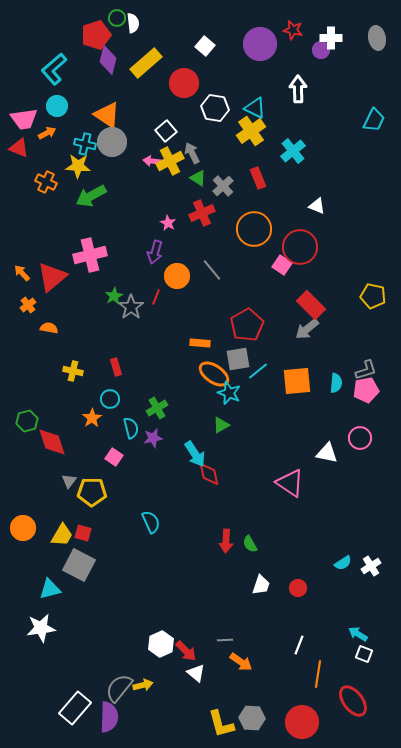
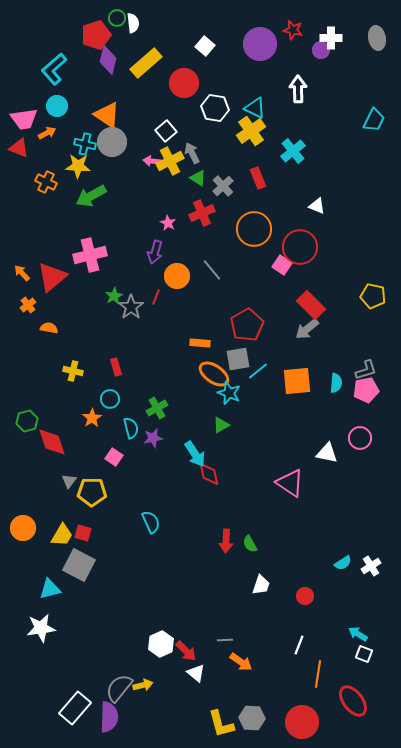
red circle at (298, 588): moved 7 px right, 8 px down
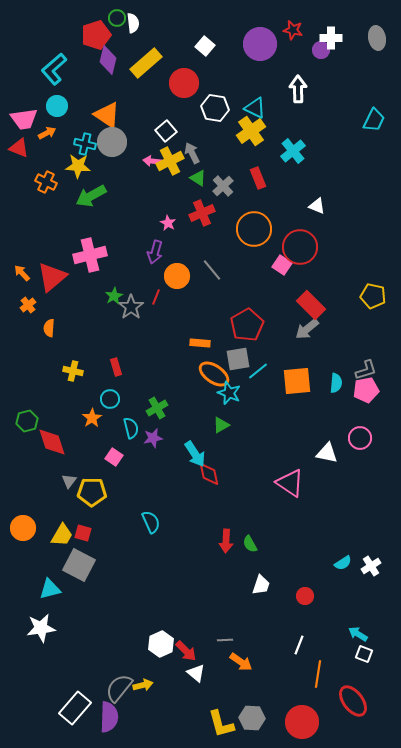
orange semicircle at (49, 328): rotated 96 degrees counterclockwise
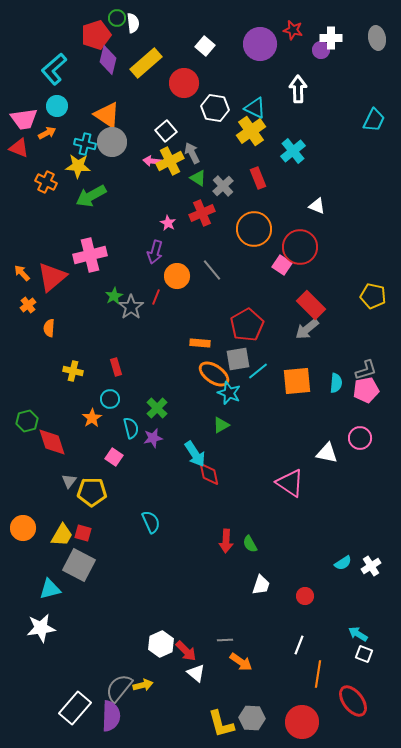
green cross at (157, 408): rotated 15 degrees counterclockwise
purple semicircle at (109, 717): moved 2 px right, 1 px up
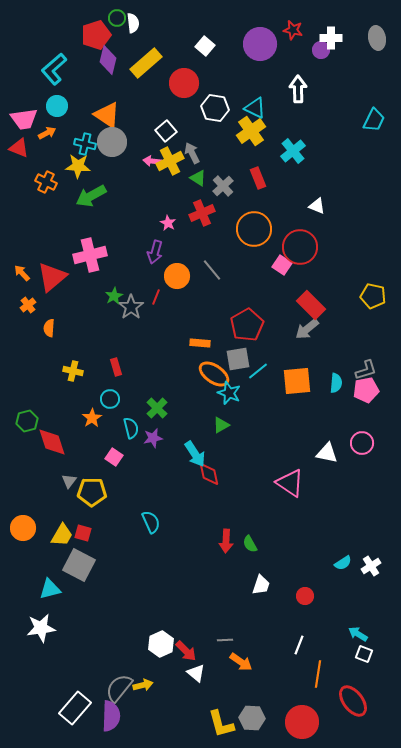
pink circle at (360, 438): moved 2 px right, 5 px down
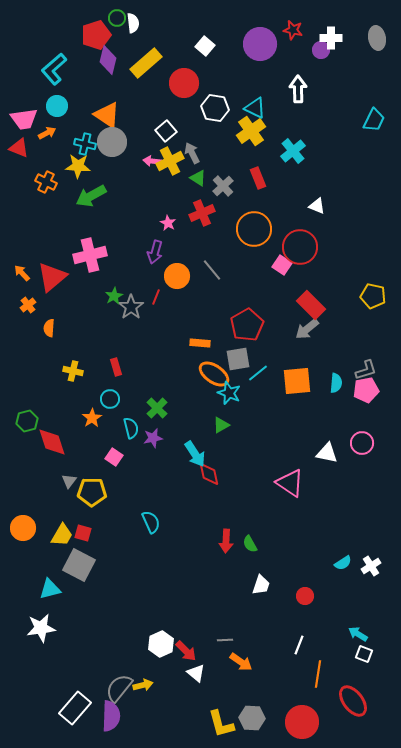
cyan line at (258, 371): moved 2 px down
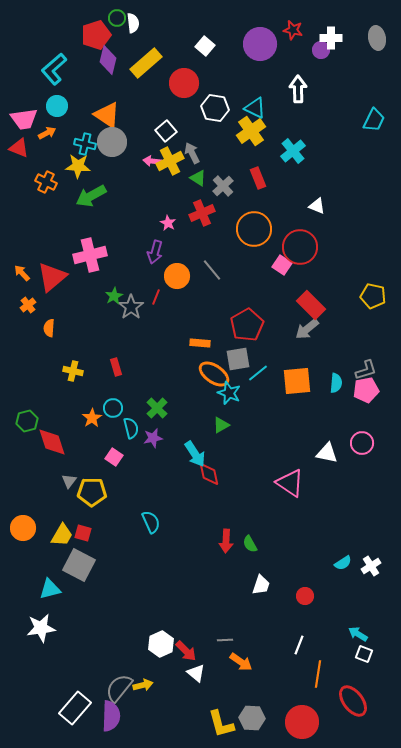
cyan circle at (110, 399): moved 3 px right, 9 px down
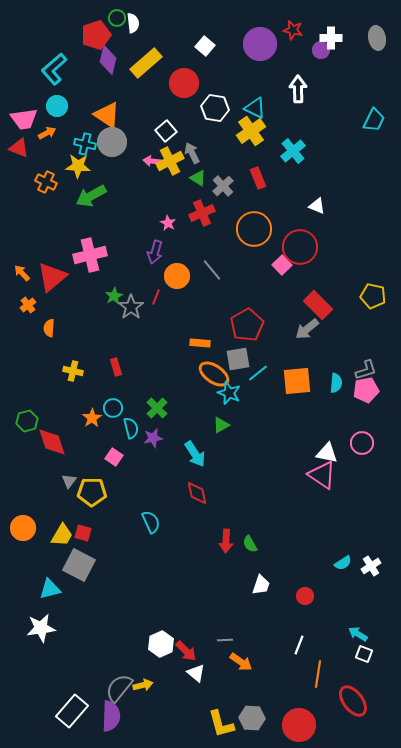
pink square at (282, 265): rotated 12 degrees clockwise
red rectangle at (311, 305): moved 7 px right
red diamond at (209, 474): moved 12 px left, 19 px down
pink triangle at (290, 483): moved 32 px right, 8 px up
white rectangle at (75, 708): moved 3 px left, 3 px down
red circle at (302, 722): moved 3 px left, 3 px down
